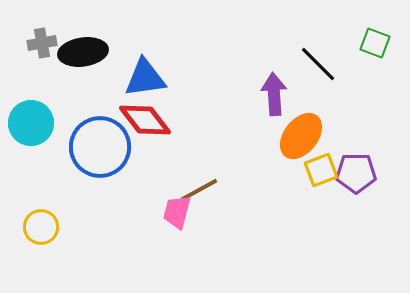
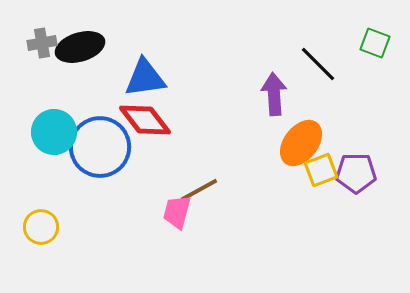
black ellipse: moved 3 px left, 5 px up; rotated 9 degrees counterclockwise
cyan circle: moved 23 px right, 9 px down
orange ellipse: moved 7 px down
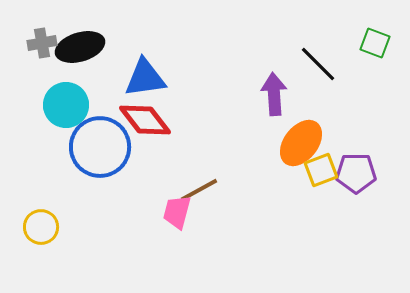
cyan circle: moved 12 px right, 27 px up
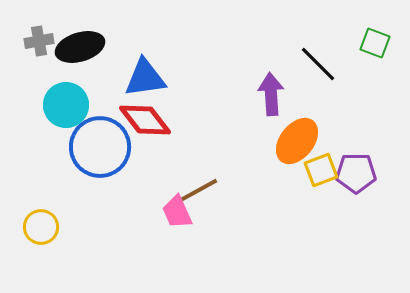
gray cross: moved 3 px left, 2 px up
purple arrow: moved 3 px left
orange ellipse: moved 4 px left, 2 px up
pink trapezoid: rotated 39 degrees counterclockwise
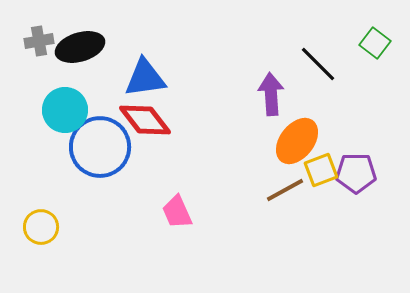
green square: rotated 16 degrees clockwise
cyan circle: moved 1 px left, 5 px down
brown line: moved 86 px right
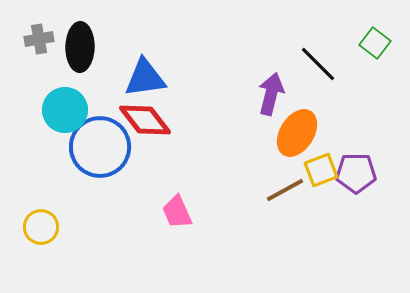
gray cross: moved 2 px up
black ellipse: rotated 72 degrees counterclockwise
purple arrow: rotated 18 degrees clockwise
orange ellipse: moved 8 px up; rotated 6 degrees counterclockwise
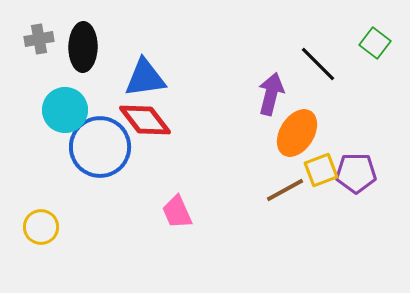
black ellipse: moved 3 px right
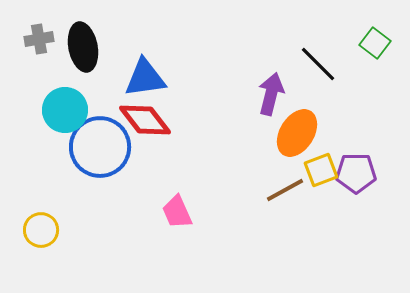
black ellipse: rotated 12 degrees counterclockwise
yellow circle: moved 3 px down
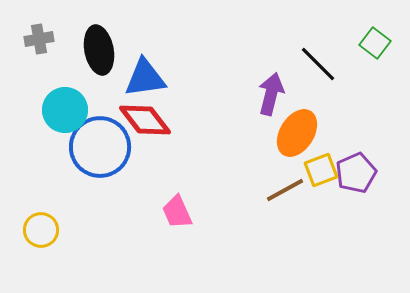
black ellipse: moved 16 px right, 3 px down
purple pentagon: rotated 24 degrees counterclockwise
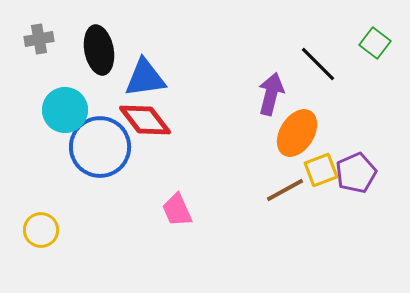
pink trapezoid: moved 2 px up
